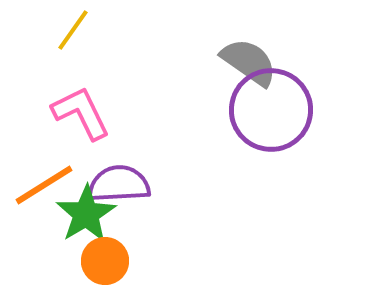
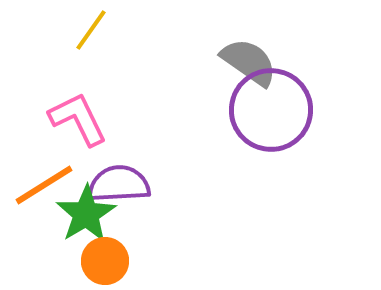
yellow line: moved 18 px right
pink L-shape: moved 3 px left, 6 px down
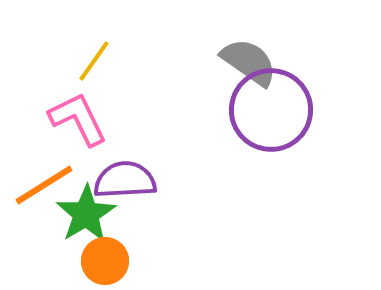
yellow line: moved 3 px right, 31 px down
purple semicircle: moved 6 px right, 4 px up
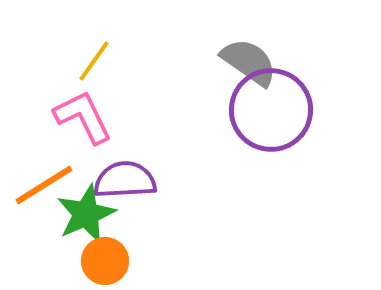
pink L-shape: moved 5 px right, 2 px up
green star: rotated 8 degrees clockwise
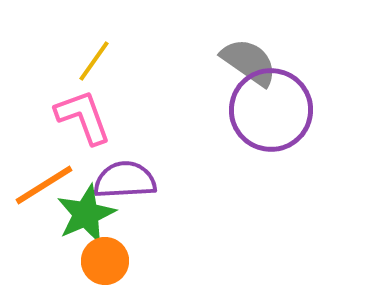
pink L-shape: rotated 6 degrees clockwise
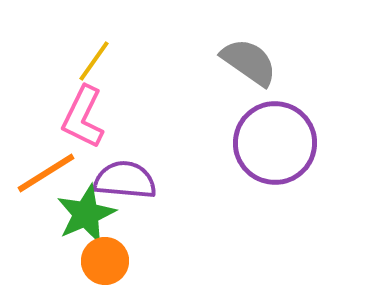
purple circle: moved 4 px right, 33 px down
pink L-shape: rotated 134 degrees counterclockwise
purple semicircle: rotated 8 degrees clockwise
orange line: moved 2 px right, 12 px up
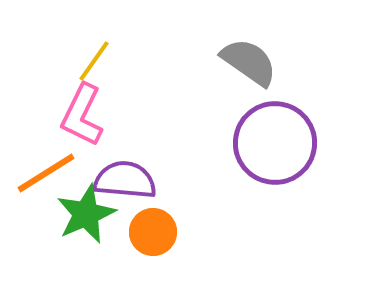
pink L-shape: moved 1 px left, 2 px up
orange circle: moved 48 px right, 29 px up
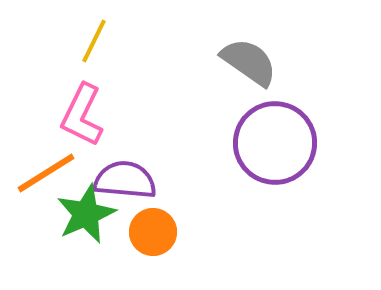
yellow line: moved 20 px up; rotated 9 degrees counterclockwise
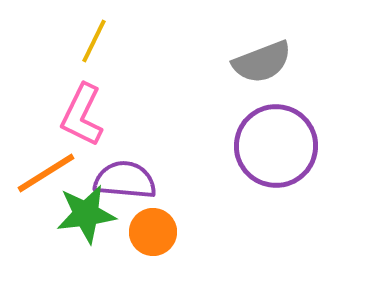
gray semicircle: moved 13 px right; rotated 124 degrees clockwise
purple circle: moved 1 px right, 3 px down
green star: rotated 16 degrees clockwise
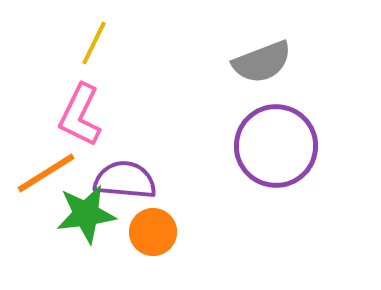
yellow line: moved 2 px down
pink L-shape: moved 2 px left
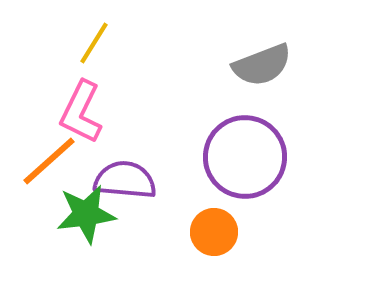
yellow line: rotated 6 degrees clockwise
gray semicircle: moved 3 px down
pink L-shape: moved 1 px right, 3 px up
purple circle: moved 31 px left, 11 px down
orange line: moved 3 px right, 12 px up; rotated 10 degrees counterclockwise
orange circle: moved 61 px right
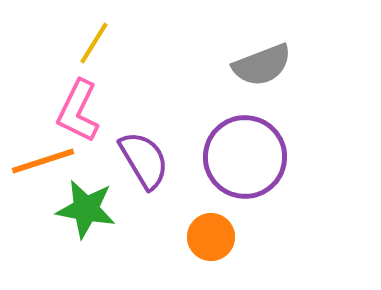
pink L-shape: moved 3 px left, 1 px up
orange line: moved 6 px left; rotated 24 degrees clockwise
purple semicircle: moved 19 px right, 20 px up; rotated 54 degrees clockwise
green star: moved 5 px up; rotated 18 degrees clockwise
orange circle: moved 3 px left, 5 px down
